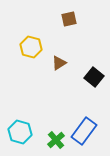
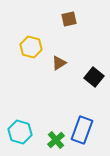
blue rectangle: moved 2 px left, 1 px up; rotated 16 degrees counterclockwise
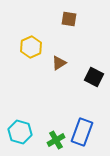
brown square: rotated 21 degrees clockwise
yellow hexagon: rotated 20 degrees clockwise
black square: rotated 12 degrees counterclockwise
blue rectangle: moved 2 px down
green cross: rotated 12 degrees clockwise
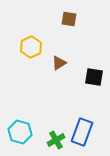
black square: rotated 18 degrees counterclockwise
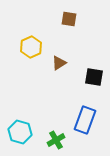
blue rectangle: moved 3 px right, 12 px up
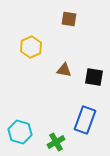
brown triangle: moved 5 px right, 7 px down; rotated 42 degrees clockwise
green cross: moved 2 px down
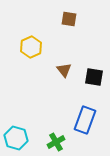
brown triangle: rotated 42 degrees clockwise
cyan hexagon: moved 4 px left, 6 px down
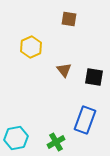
cyan hexagon: rotated 25 degrees counterclockwise
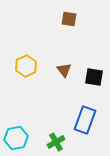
yellow hexagon: moved 5 px left, 19 px down
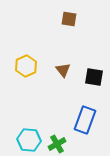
brown triangle: moved 1 px left
cyan hexagon: moved 13 px right, 2 px down; rotated 15 degrees clockwise
green cross: moved 1 px right, 2 px down
